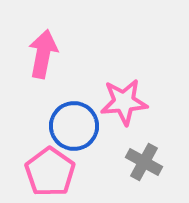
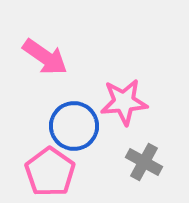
pink arrow: moved 2 px right, 3 px down; rotated 114 degrees clockwise
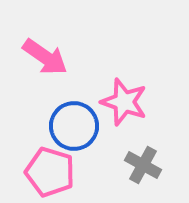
pink star: rotated 24 degrees clockwise
gray cross: moved 1 px left, 3 px down
pink pentagon: rotated 18 degrees counterclockwise
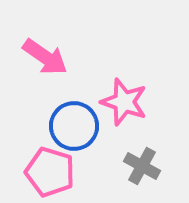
gray cross: moved 1 px left, 1 px down
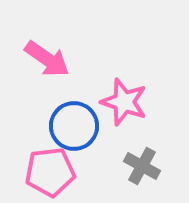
pink arrow: moved 2 px right, 2 px down
pink pentagon: rotated 24 degrees counterclockwise
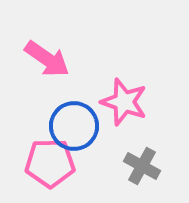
pink pentagon: moved 9 px up; rotated 6 degrees clockwise
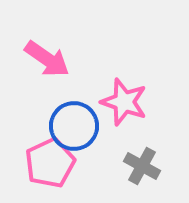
pink pentagon: rotated 24 degrees counterclockwise
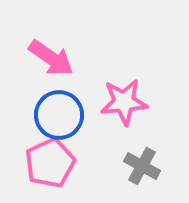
pink arrow: moved 4 px right, 1 px up
pink star: rotated 24 degrees counterclockwise
blue circle: moved 15 px left, 11 px up
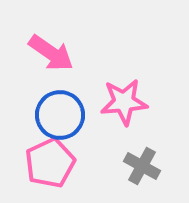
pink arrow: moved 5 px up
blue circle: moved 1 px right
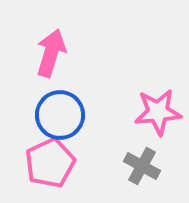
pink arrow: rotated 108 degrees counterclockwise
pink star: moved 34 px right, 10 px down
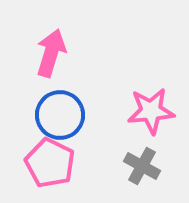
pink star: moved 7 px left, 1 px up
pink pentagon: rotated 21 degrees counterclockwise
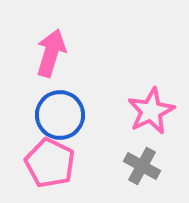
pink star: rotated 21 degrees counterclockwise
